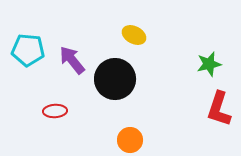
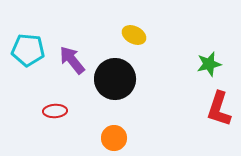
orange circle: moved 16 px left, 2 px up
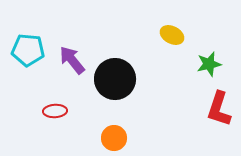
yellow ellipse: moved 38 px right
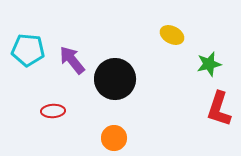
red ellipse: moved 2 px left
